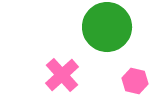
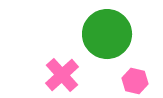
green circle: moved 7 px down
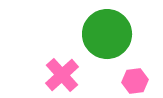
pink hexagon: rotated 20 degrees counterclockwise
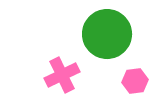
pink cross: rotated 16 degrees clockwise
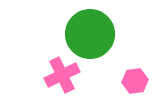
green circle: moved 17 px left
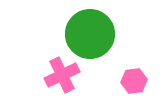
pink hexagon: moved 1 px left
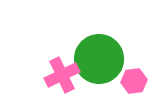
green circle: moved 9 px right, 25 px down
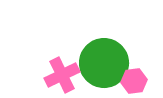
green circle: moved 5 px right, 4 px down
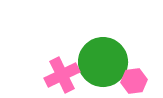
green circle: moved 1 px left, 1 px up
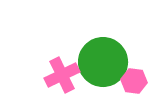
pink hexagon: rotated 15 degrees clockwise
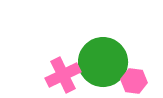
pink cross: moved 1 px right
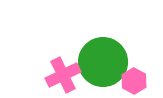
pink hexagon: rotated 20 degrees clockwise
